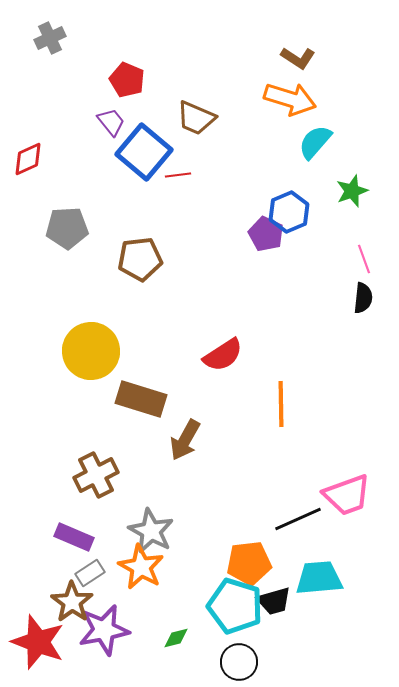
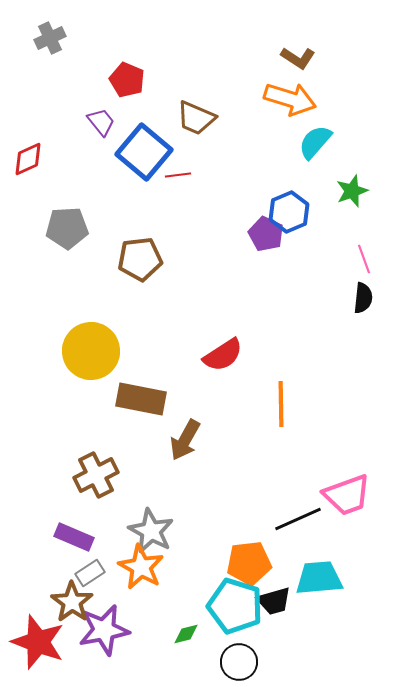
purple trapezoid: moved 10 px left
brown rectangle: rotated 6 degrees counterclockwise
green diamond: moved 10 px right, 4 px up
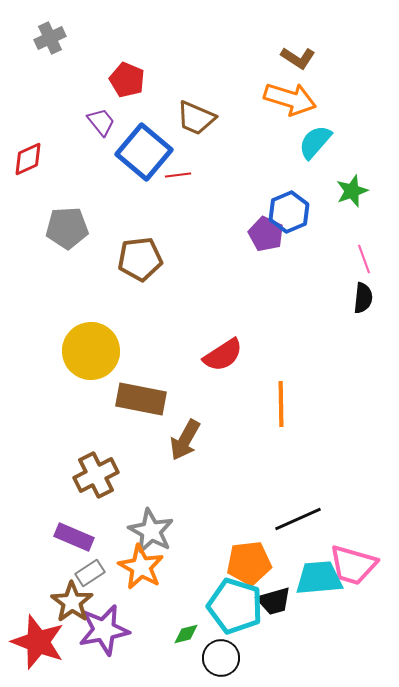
pink trapezoid: moved 6 px right, 70 px down; rotated 36 degrees clockwise
black circle: moved 18 px left, 4 px up
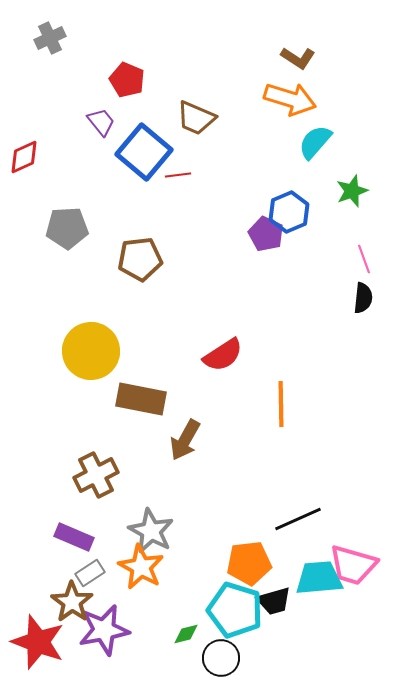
red diamond: moved 4 px left, 2 px up
cyan pentagon: moved 4 px down
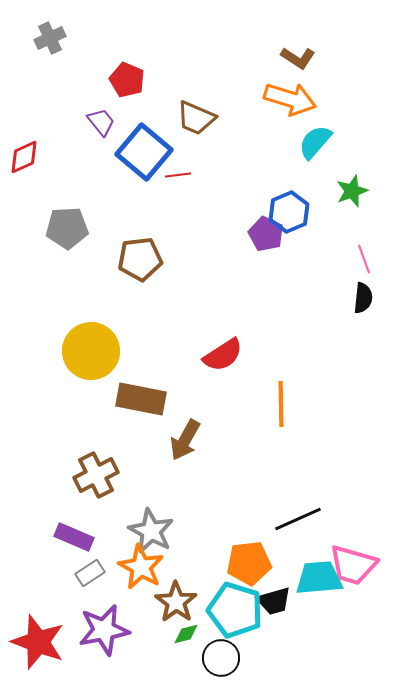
brown star: moved 104 px right
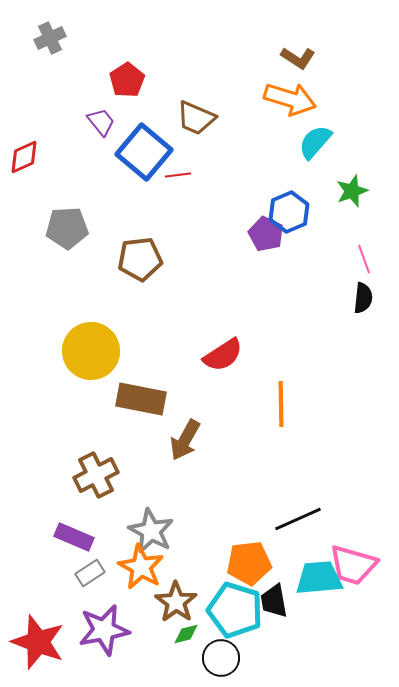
red pentagon: rotated 16 degrees clockwise
black trapezoid: rotated 96 degrees clockwise
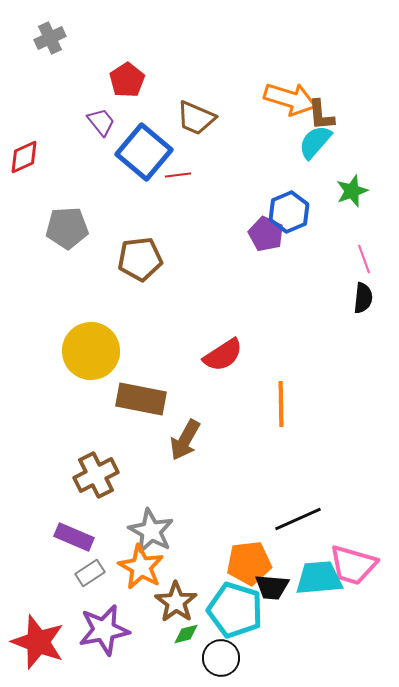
brown L-shape: moved 23 px right, 57 px down; rotated 52 degrees clockwise
black trapezoid: moved 2 px left, 14 px up; rotated 75 degrees counterclockwise
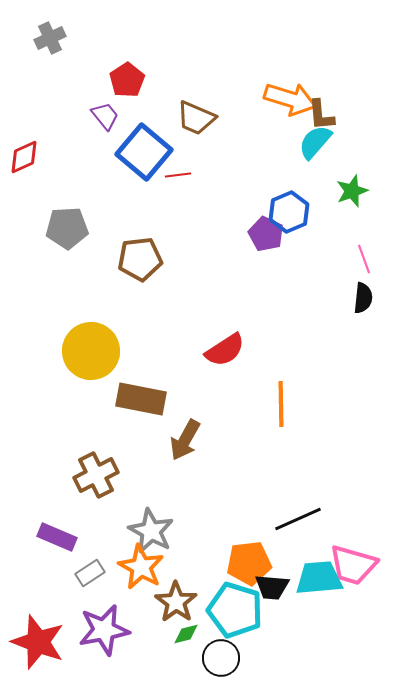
purple trapezoid: moved 4 px right, 6 px up
red semicircle: moved 2 px right, 5 px up
purple rectangle: moved 17 px left
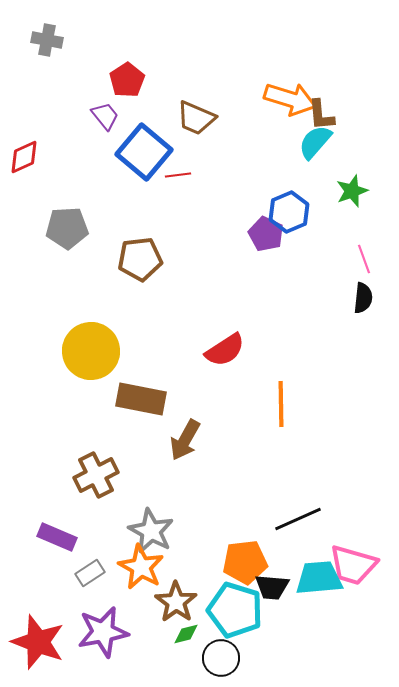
gray cross: moved 3 px left, 2 px down; rotated 36 degrees clockwise
orange pentagon: moved 4 px left, 1 px up
purple star: moved 1 px left, 2 px down
